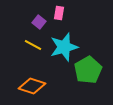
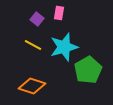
purple square: moved 2 px left, 3 px up
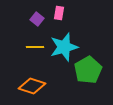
yellow line: moved 2 px right, 2 px down; rotated 30 degrees counterclockwise
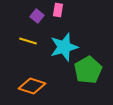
pink rectangle: moved 1 px left, 3 px up
purple square: moved 3 px up
yellow line: moved 7 px left, 6 px up; rotated 18 degrees clockwise
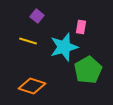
pink rectangle: moved 23 px right, 17 px down
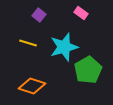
purple square: moved 2 px right, 1 px up
pink rectangle: moved 14 px up; rotated 64 degrees counterclockwise
yellow line: moved 2 px down
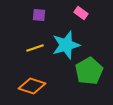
purple square: rotated 32 degrees counterclockwise
yellow line: moved 7 px right, 5 px down; rotated 36 degrees counterclockwise
cyan star: moved 2 px right, 2 px up
green pentagon: moved 1 px right, 1 px down
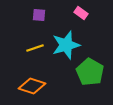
green pentagon: moved 1 px right, 1 px down; rotated 12 degrees counterclockwise
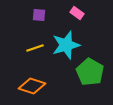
pink rectangle: moved 4 px left
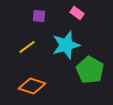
purple square: moved 1 px down
yellow line: moved 8 px left, 1 px up; rotated 18 degrees counterclockwise
green pentagon: moved 2 px up
